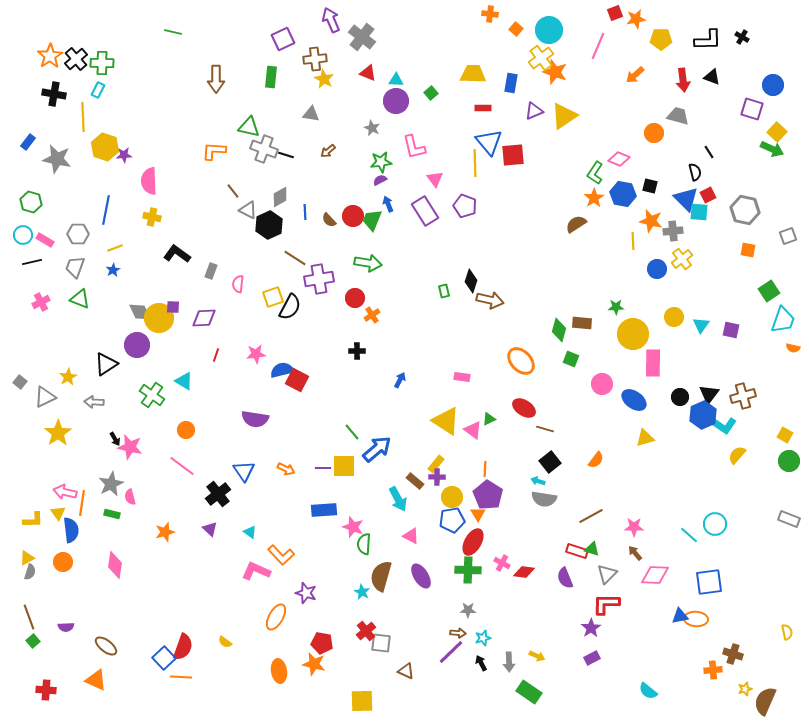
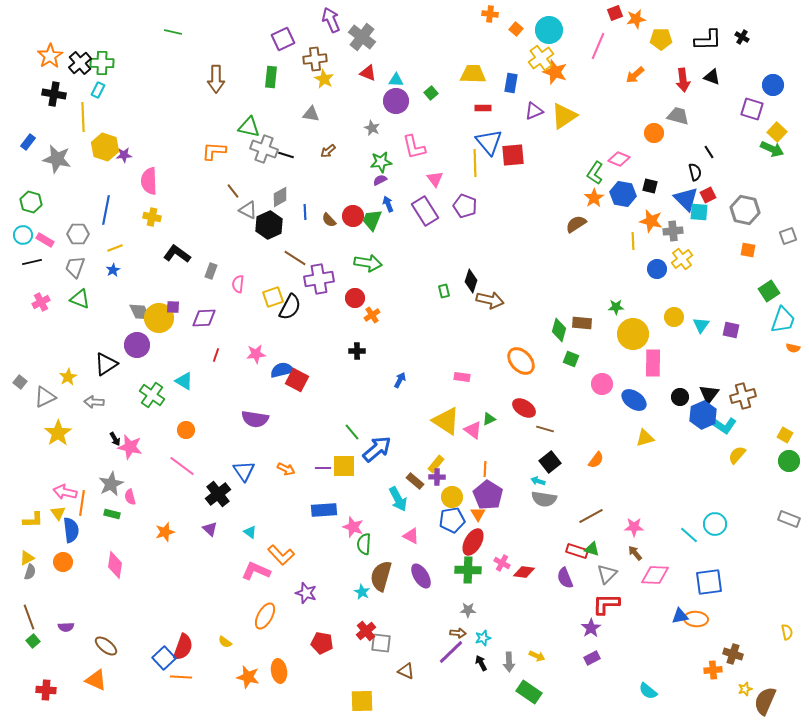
black cross at (76, 59): moved 4 px right, 4 px down
orange ellipse at (276, 617): moved 11 px left, 1 px up
orange star at (314, 664): moved 66 px left, 13 px down
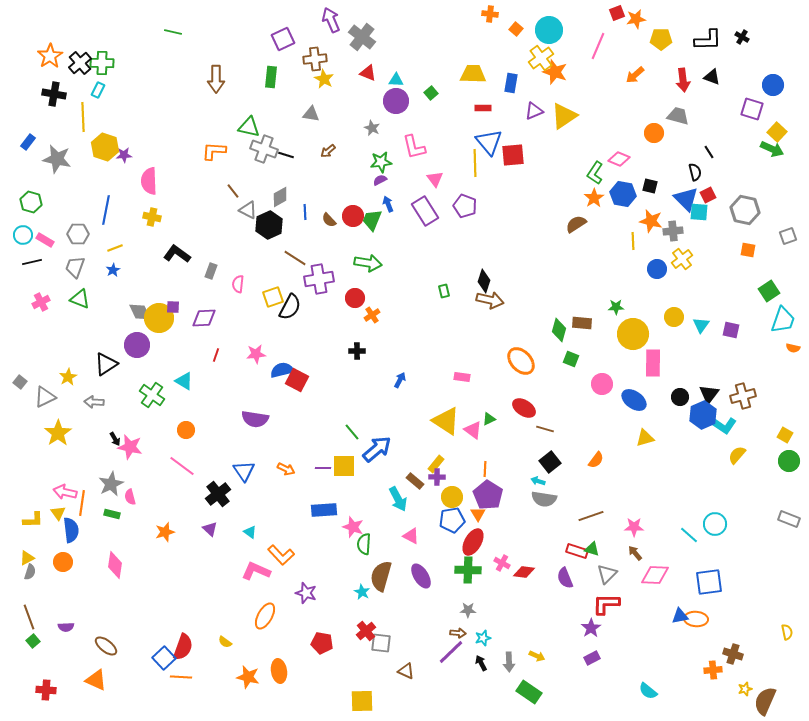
red square at (615, 13): moved 2 px right
black diamond at (471, 281): moved 13 px right
brown line at (591, 516): rotated 10 degrees clockwise
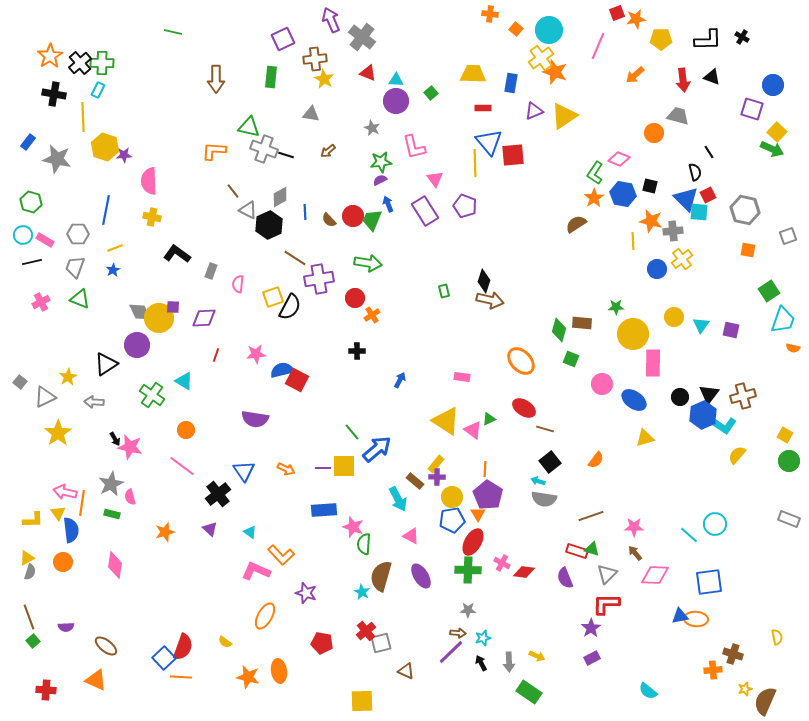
yellow semicircle at (787, 632): moved 10 px left, 5 px down
gray square at (381, 643): rotated 20 degrees counterclockwise
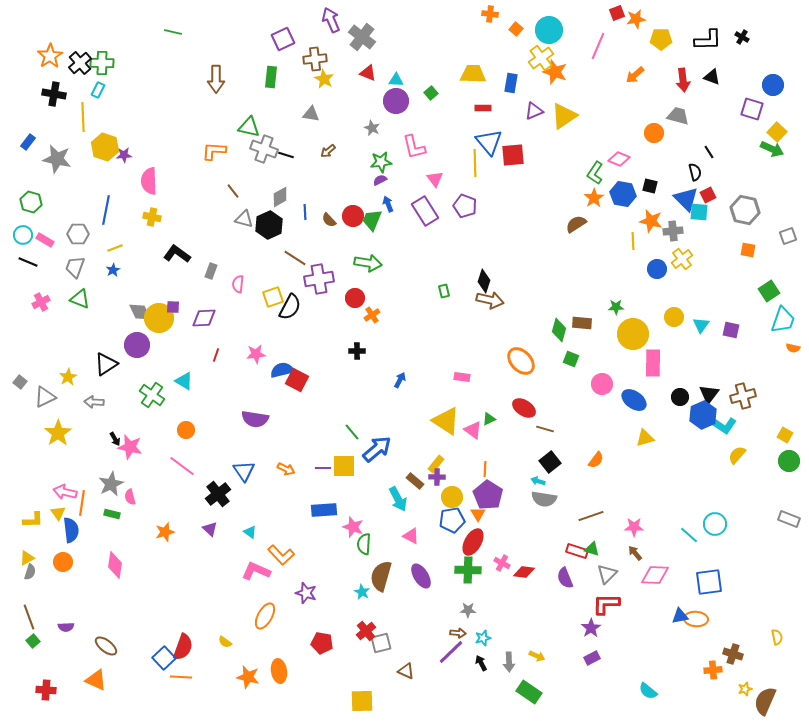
gray triangle at (248, 210): moved 4 px left, 9 px down; rotated 12 degrees counterclockwise
black line at (32, 262): moved 4 px left; rotated 36 degrees clockwise
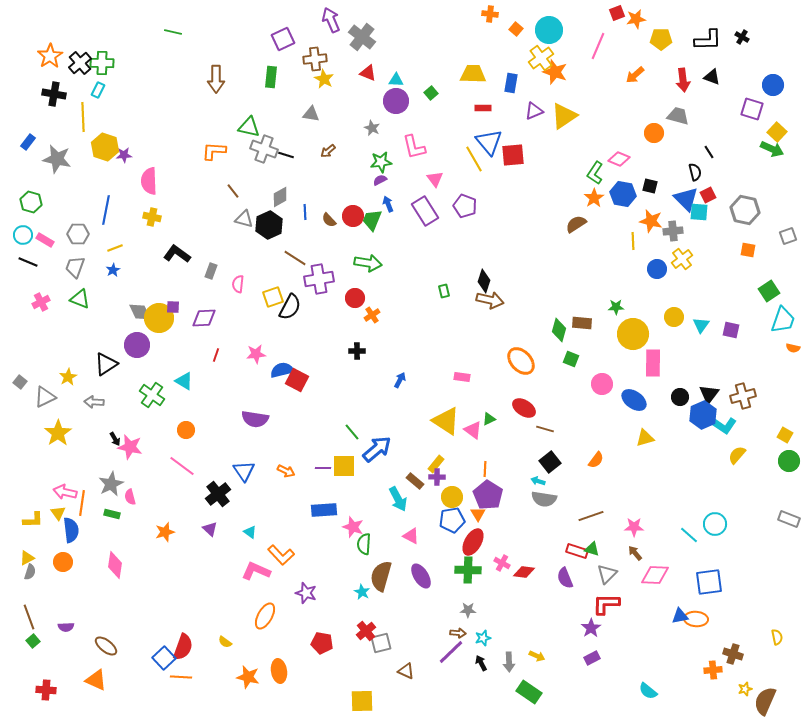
yellow line at (475, 163): moved 1 px left, 4 px up; rotated 28 degrees counterclockwise
orange arrow at (286, 469): moved 2 px down
